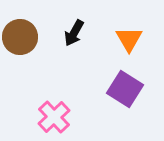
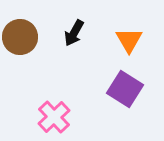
orange triangle: moved 1 px down
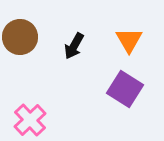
black arrow: moved 13 px down
pink cross: moved 24 px left, 3 px down
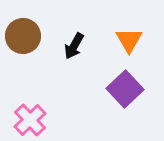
brown circle: moved 3 px right, 1 px up
purple square: rotated 15 degrees clockwise
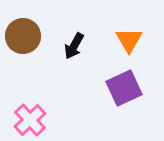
purple square: moved 1 px left, 1 px up; rotated 18 degrees clockwise
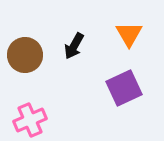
brown circle: moved 2 px right, 19 px down
orange triangle: moved 6 px up
pink cross: rotated 20 degrees clockwise
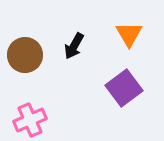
purple square: rotated 12 degrees counterclockwise
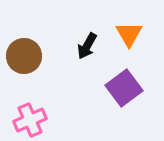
black arrow: moved 13 px right
brown circle: moved 1 px left, 1 px down
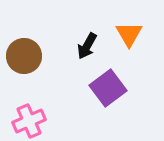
purple square: moved 16 px left
pink cross: moved 1 px left, 1 px down
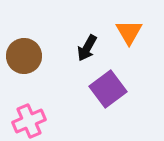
orange triangle: moved 2 px up
black arrow: moved 2 px down
purple square: moved 1 px down
